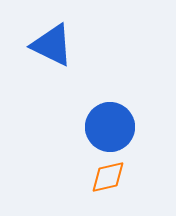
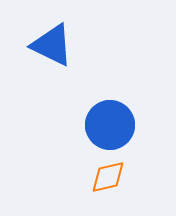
blue circle: moved 2 px up
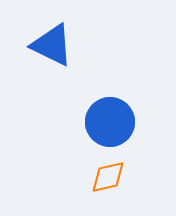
blue circle: moved 3 px up
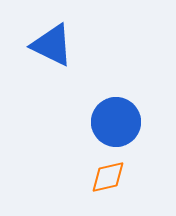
blue circle: moved 6 px right
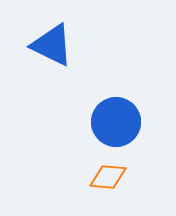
orange diamond: rotated 18 degrees clockwise
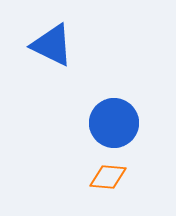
blue circle: moved 2 px left, 1 px down
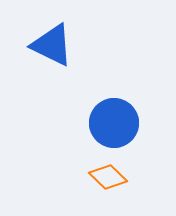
orange diamond: rotated 39 degrees clockwise
